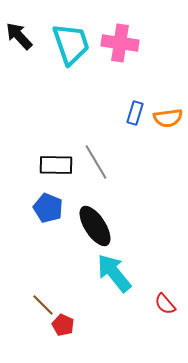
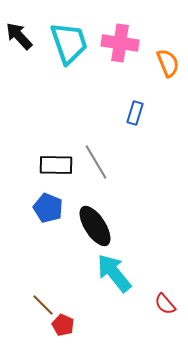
cyan trapezoid: moved 2 px left, 1 px up
orange semicircle: moved 55 px up; rotated 104 degrees counterclockwise
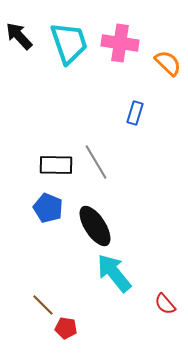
orange semicircle: rotated 24 degrees counterclockwise
red pentagon: moved 3 px right, 3 px down; rotated 15 degrees counterclockwise
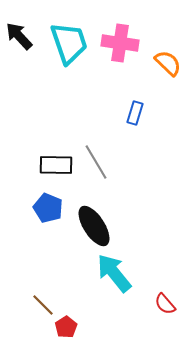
black ellipse: moved 1 px left
red pentagon: moved 1 px up; rotated 30 degrees clockwise
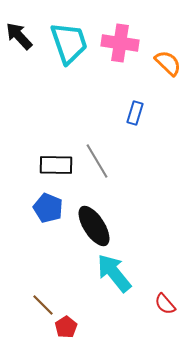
gray line: moved 1 px right, 1 px up
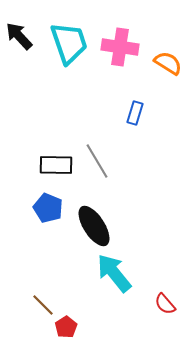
pink cross: moved 4 px down
orange semicircle: rotated 12 degrees counterclockwise
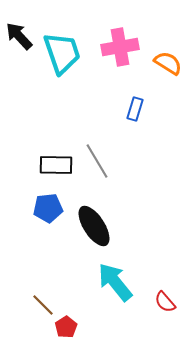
cyan trapezoid: moved 7 px left, 10 px down
pink cross: rotated 18 degrees counterclockwise
blue rectangle: moved 4 px up
blue pentagon: rotated 28 degrees counterclockwise
cyan arrow: moved 1 px right, 9 px down
red semicircle: moved 2 px up
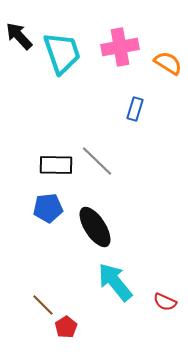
gray line: rotated 15 degrees counterclockwise
black ellipse: moved 1 px right, 1 px down
red semicircle: rotated 25 degrees counterclockwise
